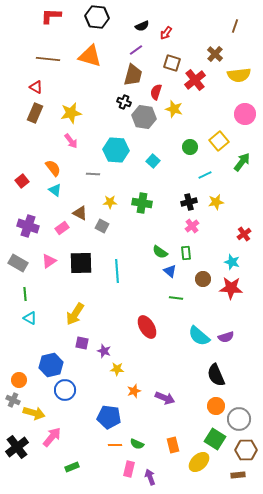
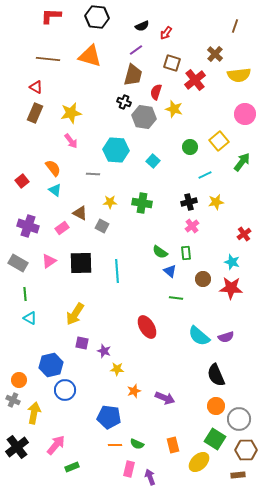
yellow arrow at (34, 413): rotated 95 degrees counterclockwise
pink arrow at (52, 437): moved 4 px right, 8 px down
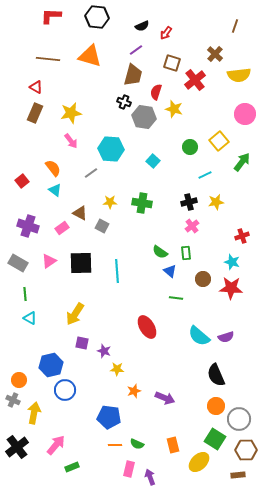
cyan hexagon at (116, 150): moved 5 px left, 1 px up
gray line at (93, 174): moved 2 px left, 1 px up; rotated 40 degrees counterclockwise
red cross at (244, 234): moved 2 px left, 2 px down; rotated 16 degrees clockwise
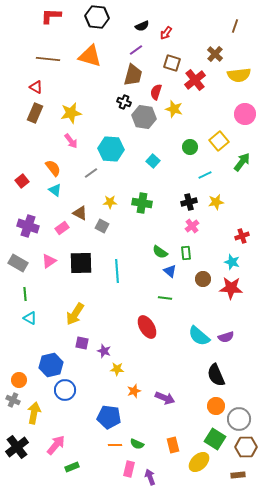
green line at (176, 298): moved 11 px left
brown hexagon at (246, 450): moved 3 px up
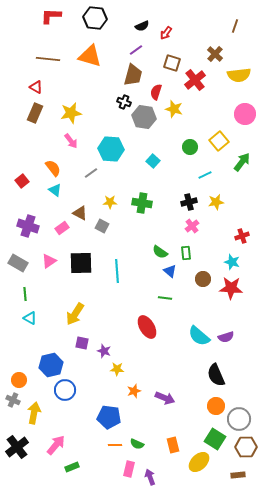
black hexagon at (97, 17): moved 2 px left, 1 px down
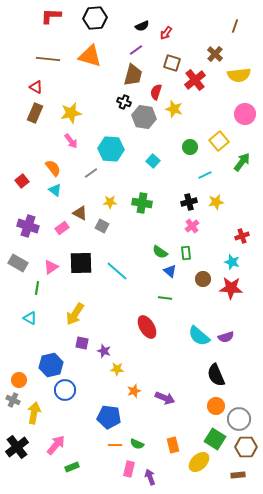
black hexagon at (95, 18): rotated 10 degrees counterclockwise
pink triangle at (49, 261): moved 2 px right, 6 px down
cyan line at (117, 271): rotated 45 degrees counterclockwise
green line at (25, 294): moved 12 px right, 6 px up; rotated 16 degrees clockwise
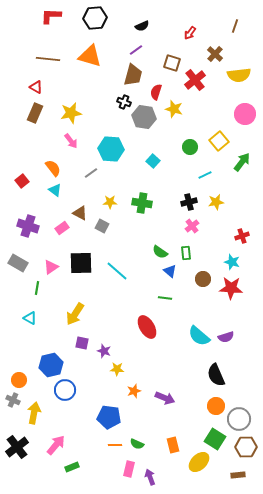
red arrow at (166, 33): moved 24 px right
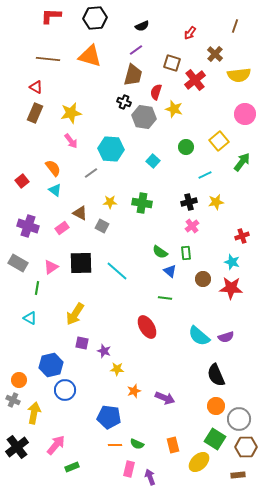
green circle at (190, 147): moved 4 px left
